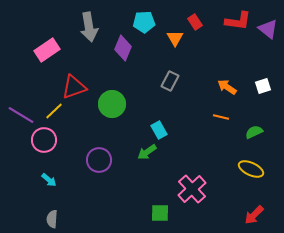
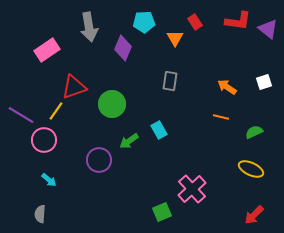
gray rectangle: rotated 18 degrees counterclockwise
white square: moved 1 px right, 4 px up
yellow line: moved 2 px right; rotated 12 degrees counterclockwise
green arrow: moved 18 px left, 11 px up
green square: moved 2 px right, 1 px up; rotated 24 degrees counterclockwise
gray semicircle: moved 12 px left, 5 px up
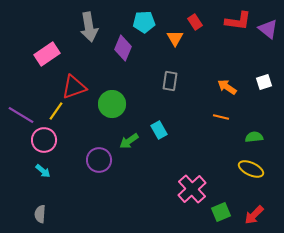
pink rectangle: moved 4 px down
green semicircle: moved 5 px down; rotated 18 degrees clockwise
cyan arrow: moved 6 px left, 9 px up
green square: moved 59 px right
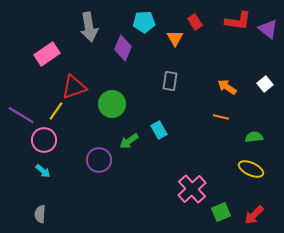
white square: moved 1 px right, 2 px down; rotated 21 degrees counterclockwise
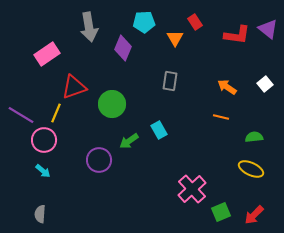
red L-shape: moved 1 px left, 14 px down
yellow line: moved 2 px down; rotated 12 degrees counterclockwise
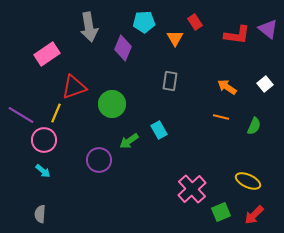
green semicircle: moved 11 px up; rotated 120 degrees clockwise
yellow ellipse: moved 3 px left, 12 px down
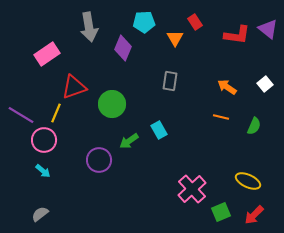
gray semicircle: rotated 48 degrees clockwise
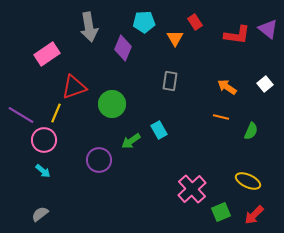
green semicircle: moved 3 px left, 5 px down
green arrow: moved 2 px right
